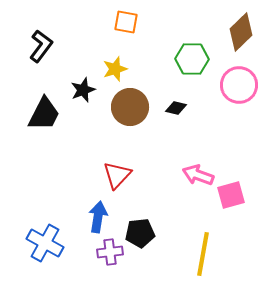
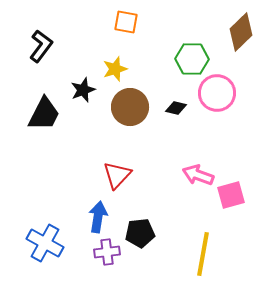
pink circle: moved 22 px left, 8 px down
purple cross: moved 3 px left
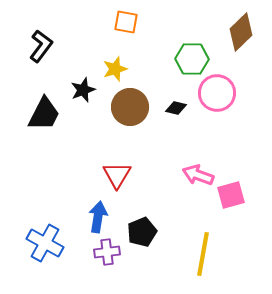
red triangle: rotated 12 degrees counterclockwise
black pentagon: moved 2 px right, 1 px up; rotated 16 degrees counterclockwise
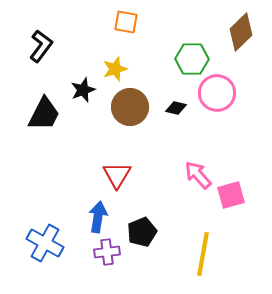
pink arrow: rotated 28 degrees clockwise
